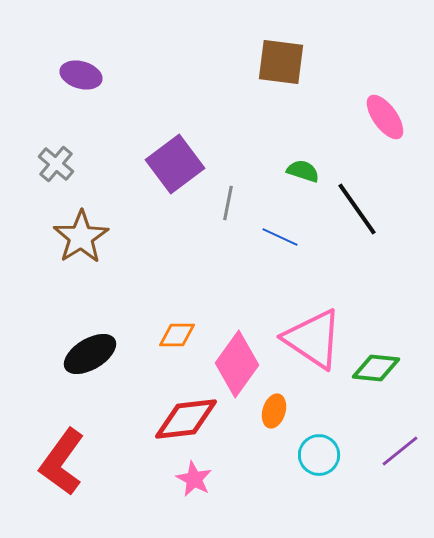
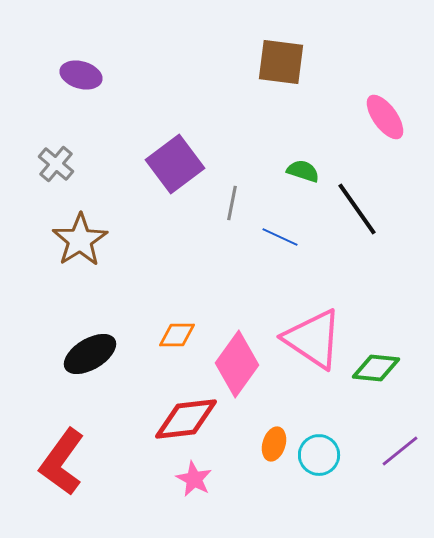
gray line: moved 4 px right
brown star: moved 1 px left, 3 px down
orange ellipse: moved 33 px down
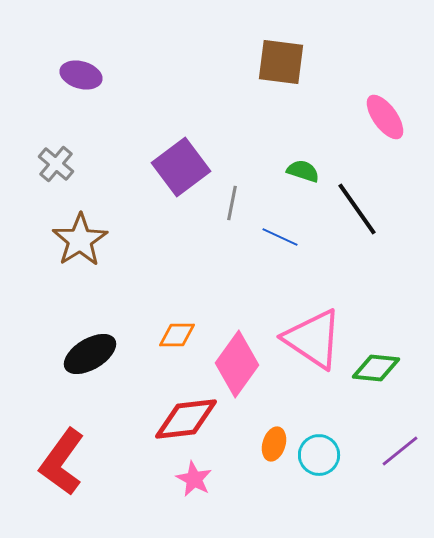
purple square: moved 6 px right, 3 px down
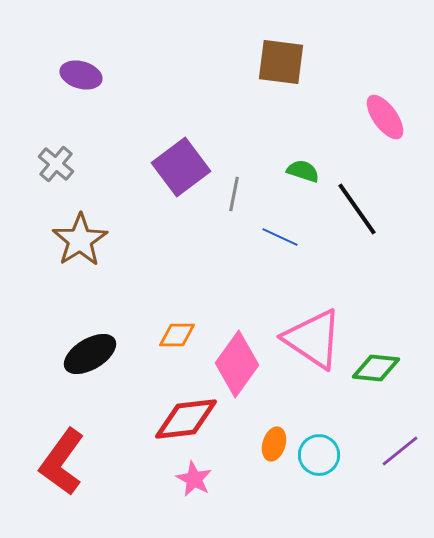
gray line: moved 2 px right, 9 px up
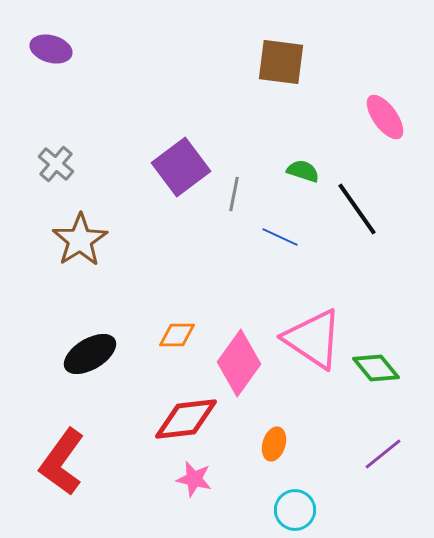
purple ellipse: moved 30 px left, 26 px up
pink diamond: moved 2 px right, 1 px up
green diamond: rotated 45 degrees clockwise
purple line: moved 17 px left, 3 px down
cyan circle: moved 24 px left, 55 px down
pink star: rotated 15 degrees counterclockwise
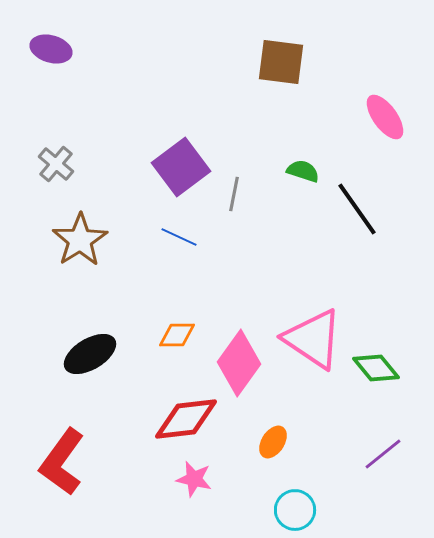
blue line: moved 101 px left
orange ellipse: moved 1 px left, 2 px up; rotated 16 degrees clockwise
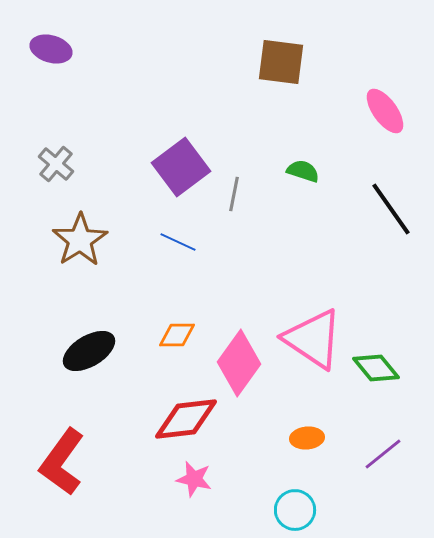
pink ellipse: moved 6 px up
black line: moved 34 px right
blue line: moved 1 px left, 5 px down
black ellipse: moved 1 px left, 3 px up
orange ellipse: moved 34 px right, 4 px up; rotated 52 degrees clockwise
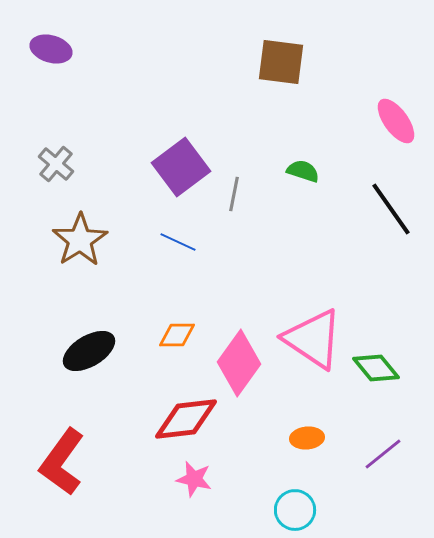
pink ellipse: moved 11 px right, 10 px down
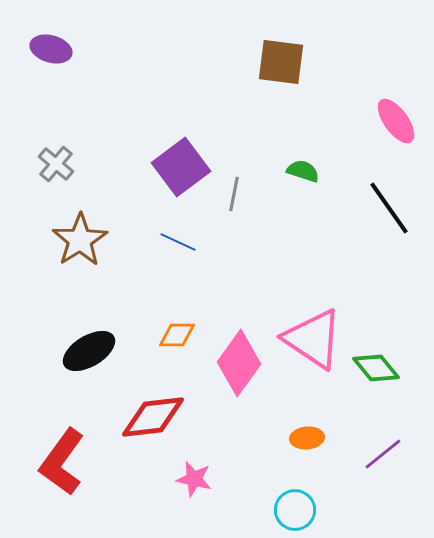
black line: moved 2 px left, 1 px up
red diamond: moved 33 px left, 2 px up
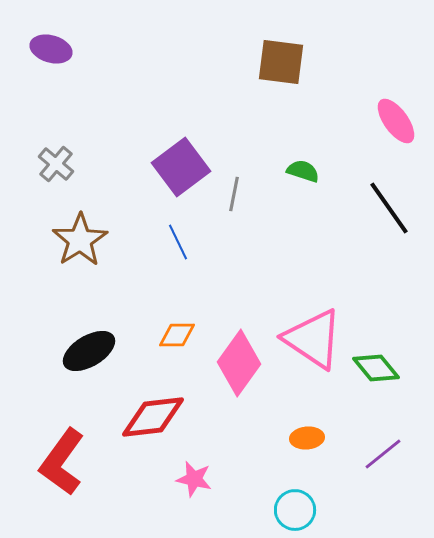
blue line: rotated 39 degrees clockwise
